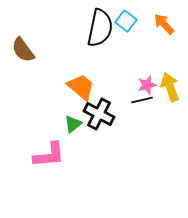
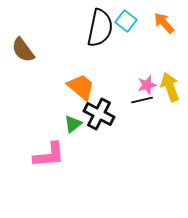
orange arrow: moved 1 px up
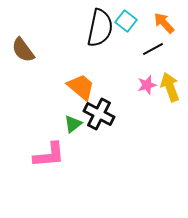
black line: moved 11 px right, 51 px up; rotated 15 degrees counterclockwise
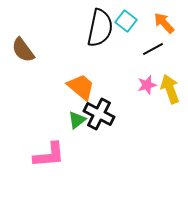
yellow arrow: moved 2 px down
green triangle: moved 4 px right, 4 px up
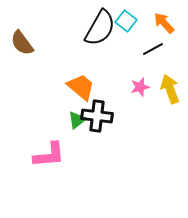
black semicircle: rotated 18 degrees clockwise
brown semicircle: moved 1 px left, 7 px up
pink star: moved 7 px left, 2 px down
black cross: moved 2 px left, 2 px down; rotated 20 degrees counterclockwise
